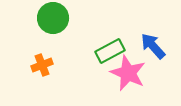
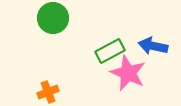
blue arrow: rotated 36 degrees counterclockwise
orange cross: moved 6 px right, 27 px down
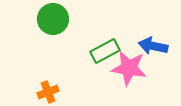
green circle: moved 1 px down
green rectangle: moved 5 px left
pink star: moved 1 px right, 5 px up; rotated 15 degrees counterclockwise
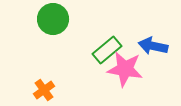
green rectangle: moved 2 px right, 1 px up; rotated 12 degrees counterclockwise
pink star: moved 4 px left, 1 px down
orange cross: moved 4 px left, 2 px up; rotated 15 degrees counterclockwise
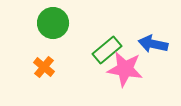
green circle: moved 4 px down
blue arrow: moved 2 px up
orange cross: moved 23 px up; rotated 15 degrees counterclockwise
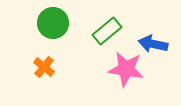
green rectangle: moved 19 px up
pink star: moved 1 px right
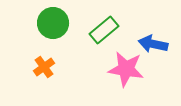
green rectangle: moved 3 px left, 1 px up
orange cross: rotated 15 degrees clockwise
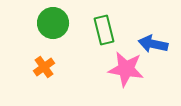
green rectangle: rotated 64 degrees counterclockwise
